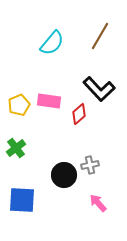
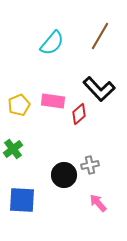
pink rectangle: moved 4 px right
green cross: moved 3 px left, 1 px down
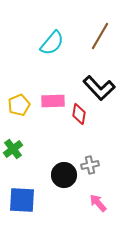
black L-shape: moved 1 px up
pink rectangle: rotated 10 degrees counterclockwise
red diamond: rotated 40 degrees counterclockwise
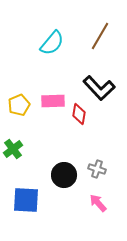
gray cross: moved 7 px right, 4 px down; rotated 30 degrees clockwise
blue square: moved 4 px right
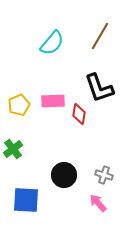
black L-shape: rotated 24 degrees clockwise
gray cross: moved 7 px right, 6 px down
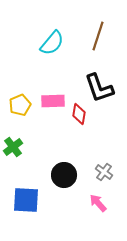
brown line: moved 2 px left; rotated 12 degrees counterclockwise
yellow pentagon: moved 1 px right
green cross: moved 2 px up
gray cross: moved 3 px up; rotated 18 degrees clockwise
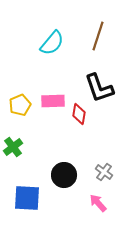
blue square: moved 1 px right, 2 px up
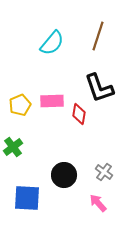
pink rectangle: moved 1 px left
